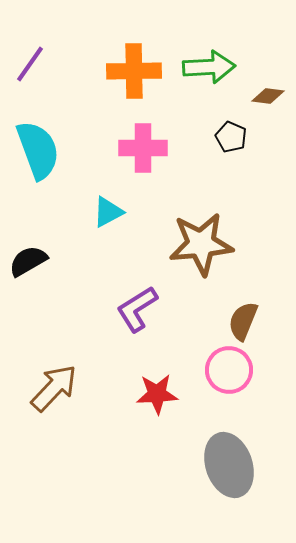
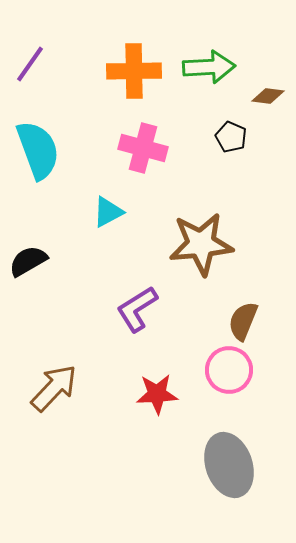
pink cross: rotated 15 degrees clockwise
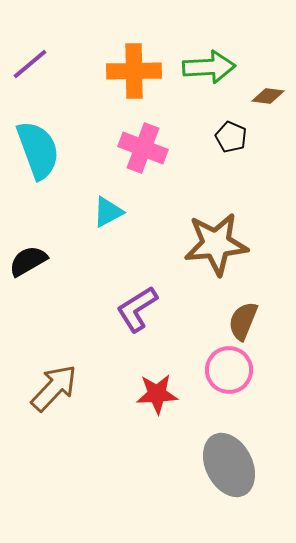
purple line: rotated 15 degrees clockwise
pink cross: rotated 6 degrees clockwise
brown star: moved 15 px right
gray ellipse: rotated 8 degrees counterclockwise
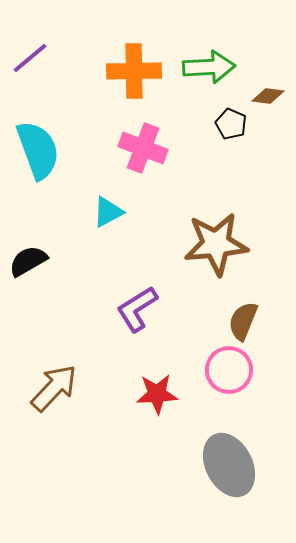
purple line: moved 6 px up
black pentagon: moved 13 px up
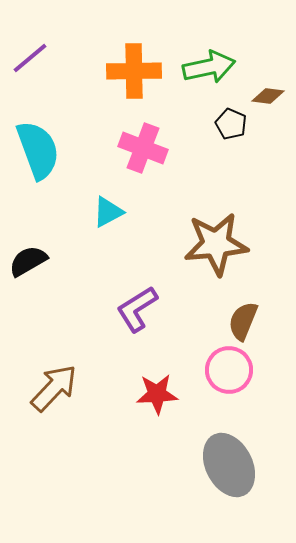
green arrow: rotated 9 degrees counterclockwise
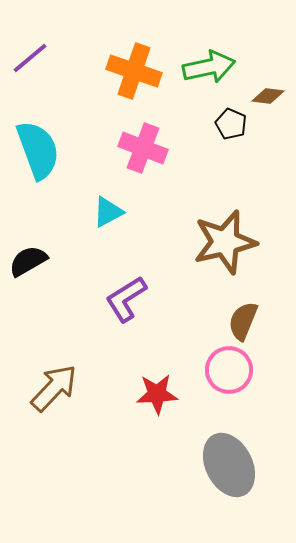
orange cross: rotated 20 degrees clockwise
brown star: moved 9 px right, 2 px up; rotated 8 degrees counterclockwise
purple L-shape: moved 11 px left, 10 px up
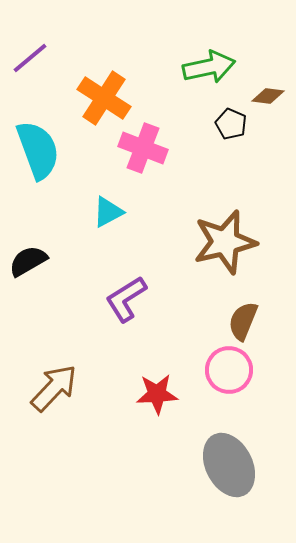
orange cross: moved 30 px left, 27 px down; rotated 14 degrees clockwise
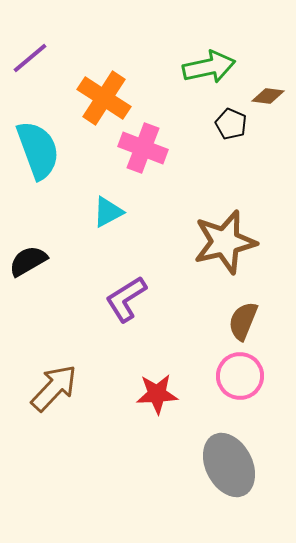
pink circle: moved 11 px right, 6 px down
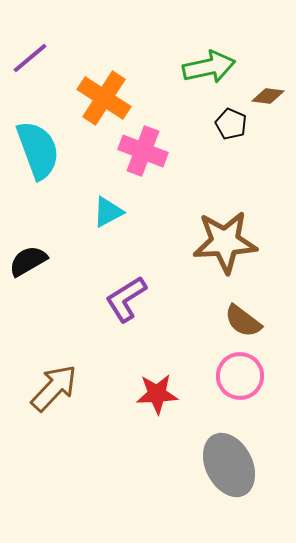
pink cross: moved 3 px down
brown star: rotated 10 degrees clockwise
brown semicircle: rotated 75 degrees counterclockwise
